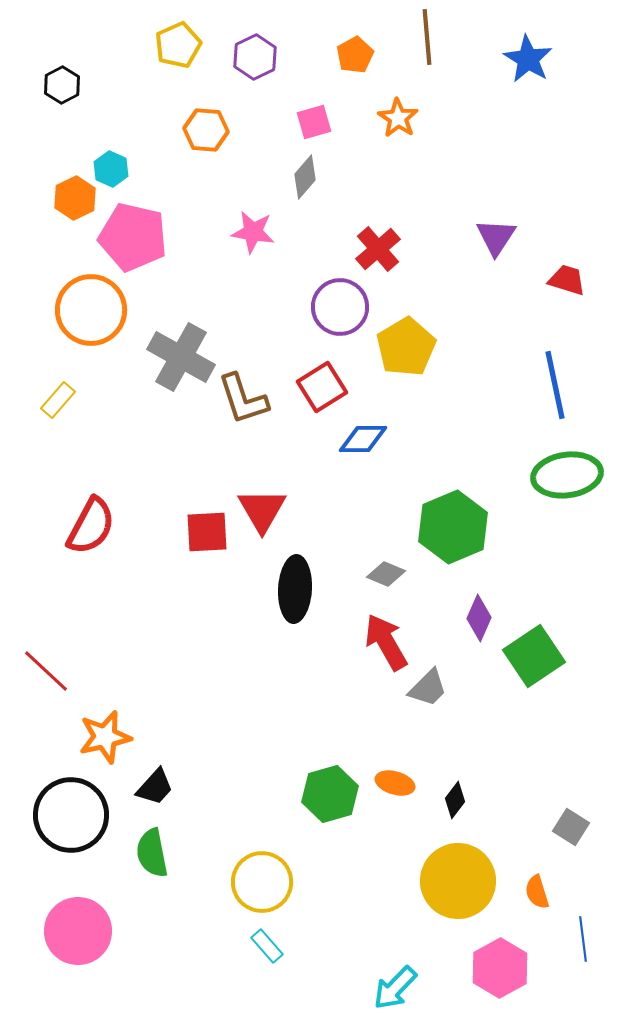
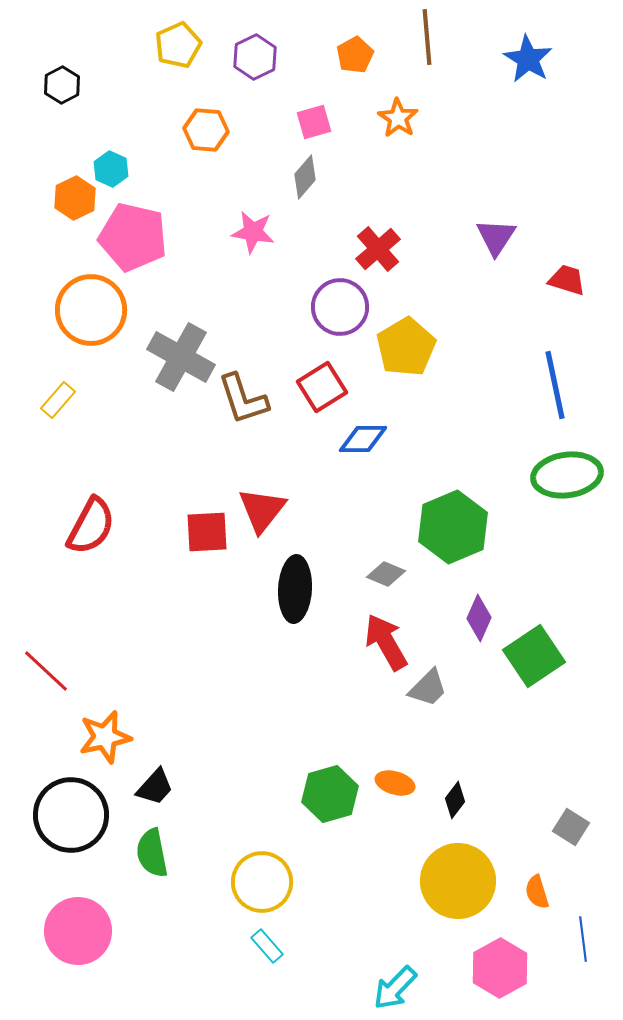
red triangle at (262, 510): rotated 8 degrees clockwise
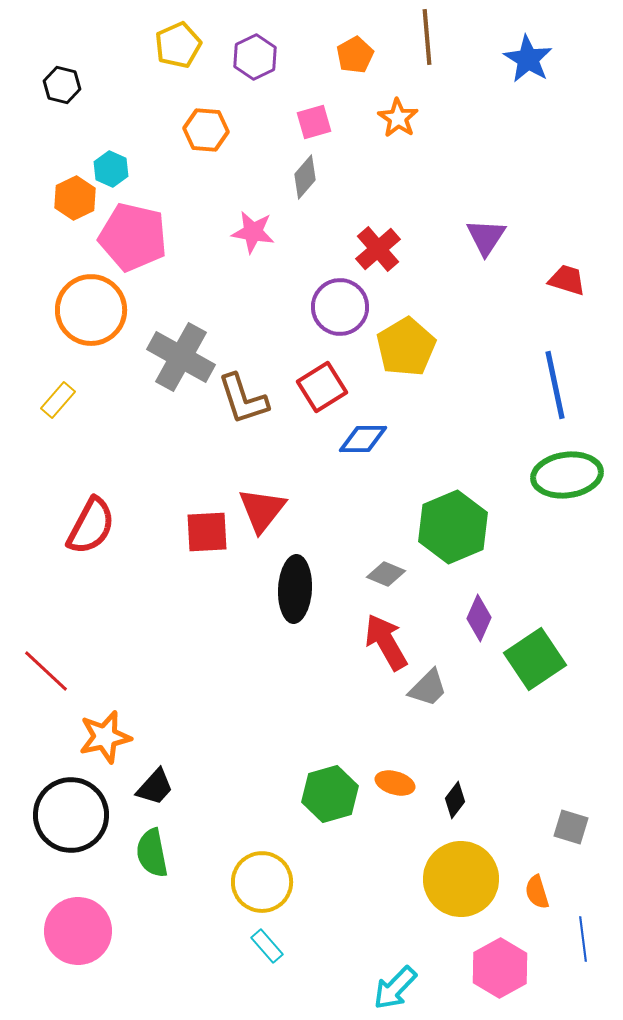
black hexagon at (62, 85): rotated 18 degrees counterclockwise
purple triangle at (496, 237): moved 10 px left
green square at (534, 656): moved 1 px right, 3 px down
gray square at (571, 827): rotated 15 degrees counterclockwise
yellow circle at (458, 881): moved 3 px right, 2 px up
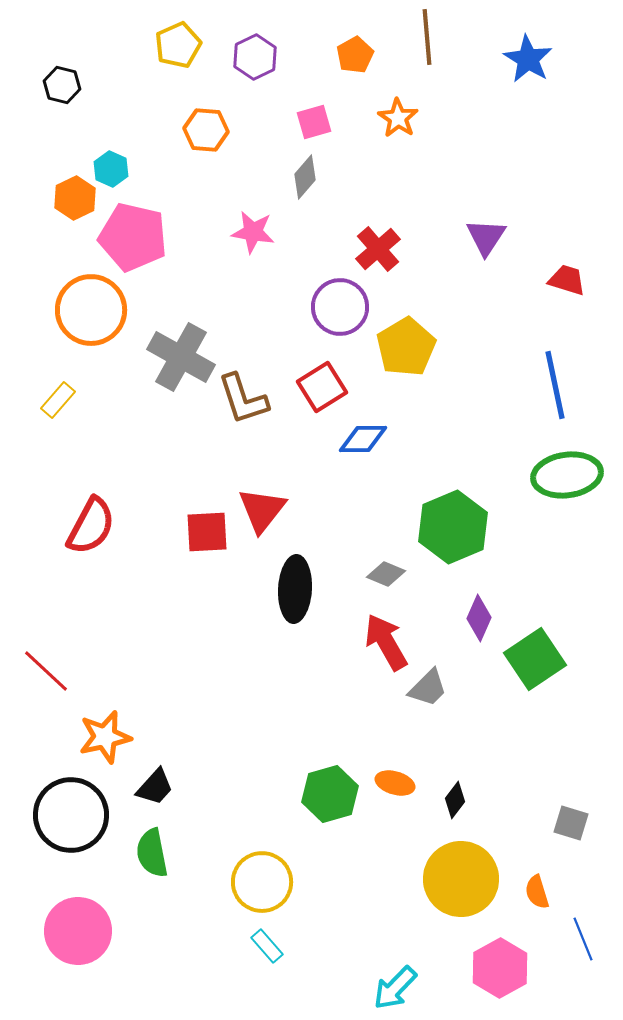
gray square at (571, 827): moved 4 px up
blue line at (583, 939): rotated 15 degrees counterclockwise
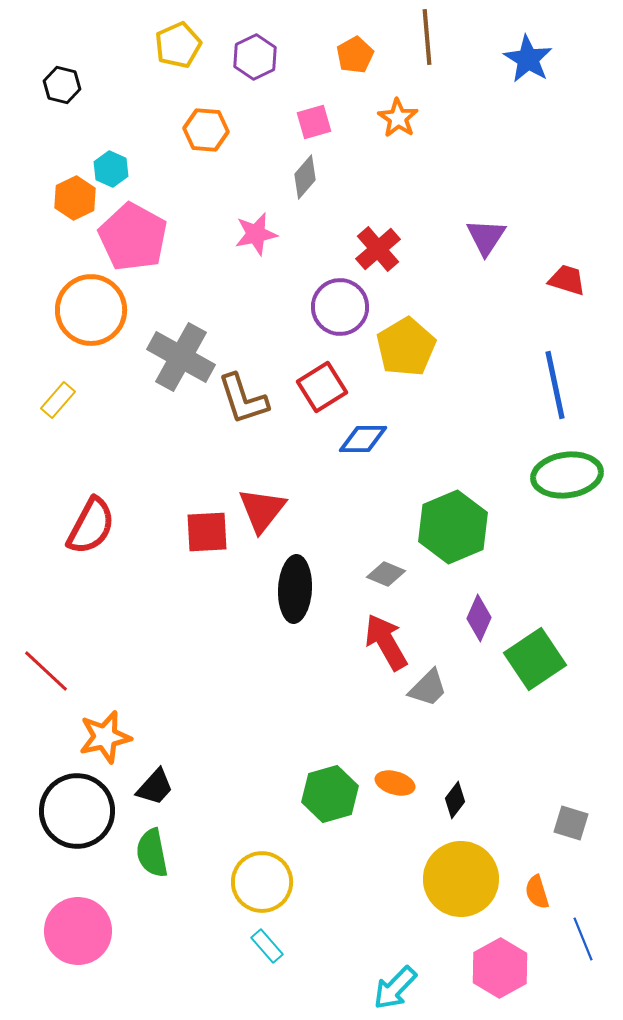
pink star at (253, 232): moved 3 px right, 2 px down; rotated 21 degrees counterclockwise
pink pentagon at (133, 237): rotated 16 degrees clockwise
black circle at (71, 815): moved 6 px right, 4 px up
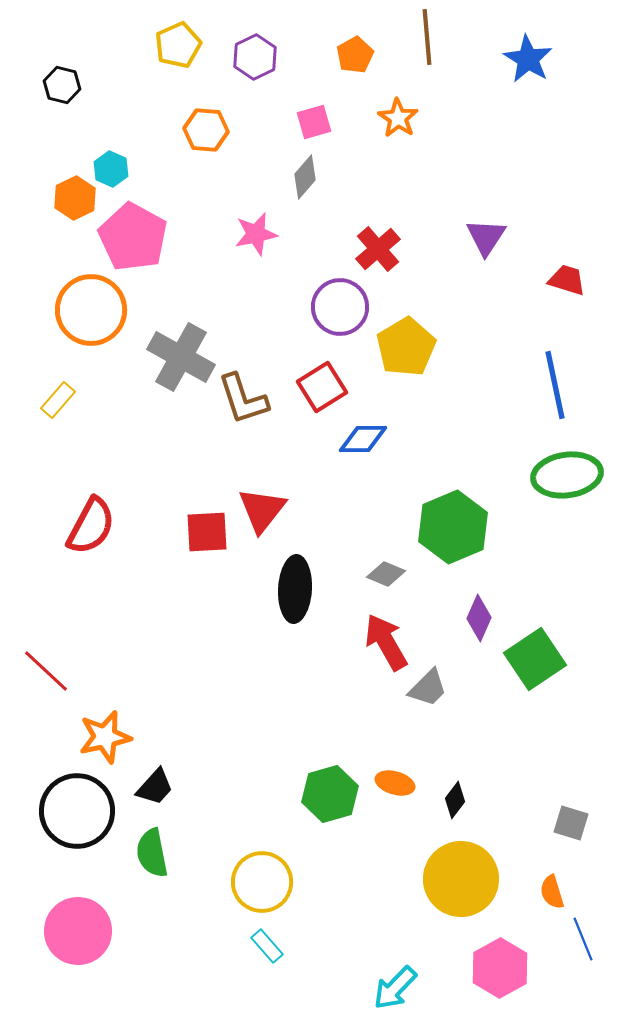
orange semicircle at (537, 892): moved 15 px right
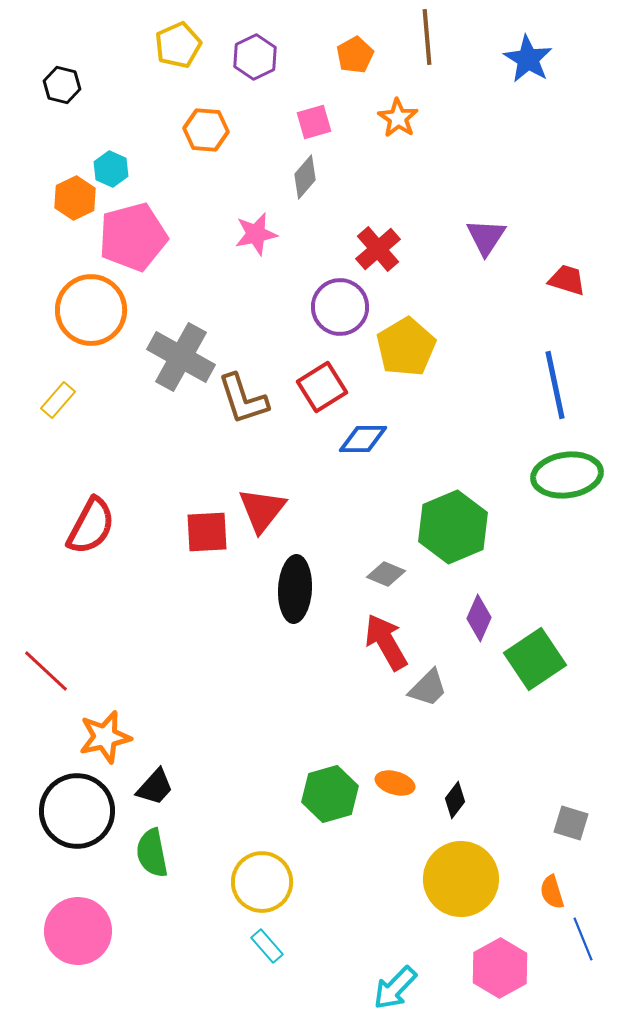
pink pentagon at (133, 237): rotated 28 degrees clockwise
